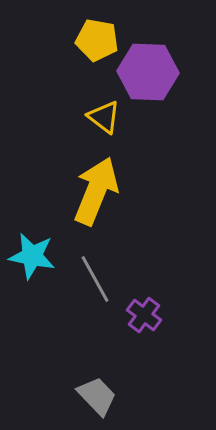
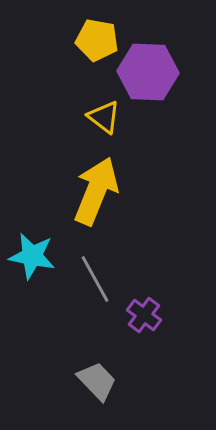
gray trapezoid: moved 15 px up
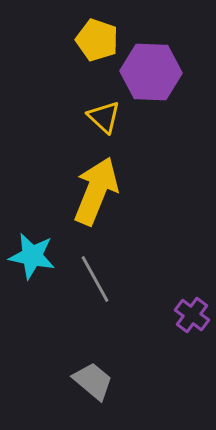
yellow pentagon: rotated 9 degrees clockwise
purple hexagon: moved 3 px right
yellow triangle: rotated 6 degrees clockwise
purple cross: moved 48 px right
gray trapezoid: moved 4 px left; rotated 6 degrees counterclockwise
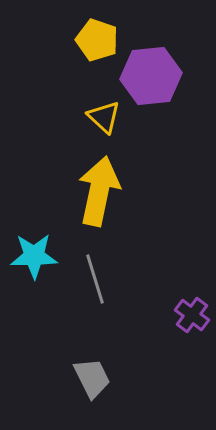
purple hexagon: moved 4 px down; rotated 8 degrees counterclockwise
yellow arrow: moved 3 px right; rotated 10 degrees counterclockwise
cyan star: moved 2 px right; rotated 12 degrees counterclockwise
gray line: rotated 12 degrees clockwise
gray trapezoid: moved 1 px left, 3 px up; rotated 24 degrees clockwise
